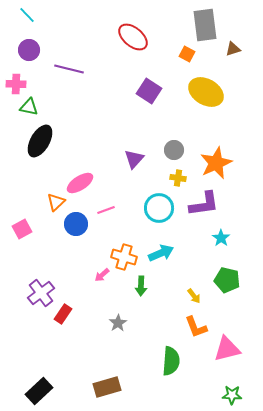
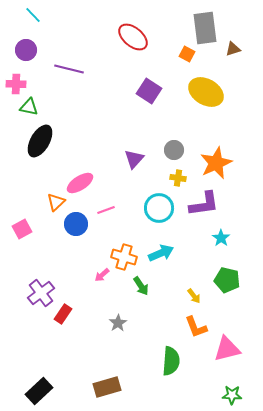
cyan line: moved 6 px right
gray rectangle: moved 3 px down
purple circle: moved 3 px left
green arrow: rotated 36 degrees counterclockwise
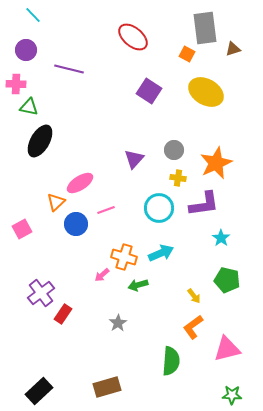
green arrow: moved 3 px left, 1 px up; rotated 108 degrees clockwise
orange L-shape: moved 3 px left; rotated 75 degrees clockwise
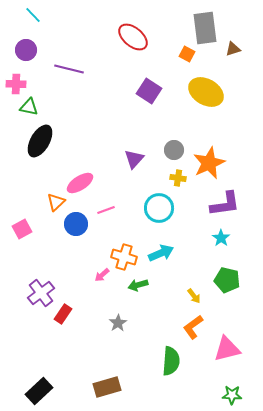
orange star: moved 7 px left
purple L-shape: moved 21 px right
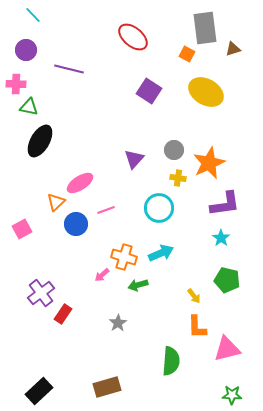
orange L-shape: moved 4 px right; rotated 55 degrees counterclockwise
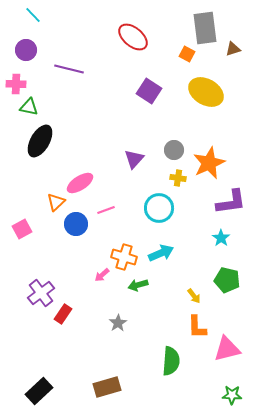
purple L-shape: moved 6 px right, 2 px up
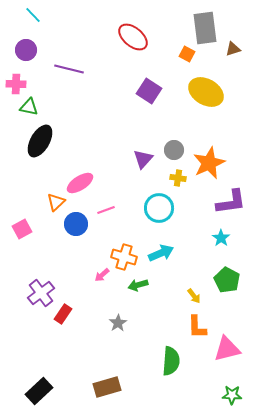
purple triangle: moved 9 px right
green pentagon: rotated 15 degrees clockwise
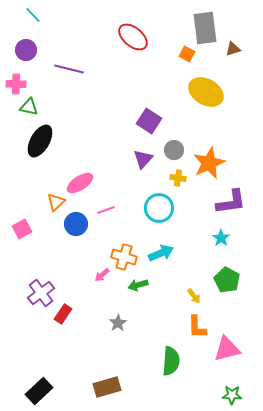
purple square: moved 30 px down
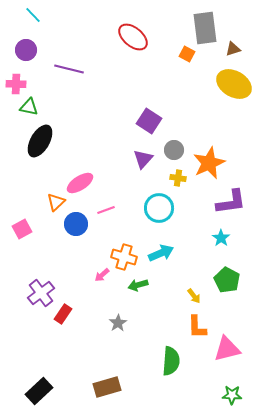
yellow ellipse: moved 28 px right, 8 px up
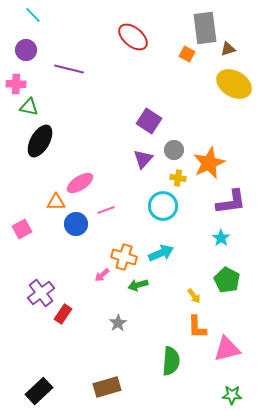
brown triangle: moved 5 px left
orange triangle: rotated 42 degrees clockwise
cyan circle: moved 4 px right, 2 px up
